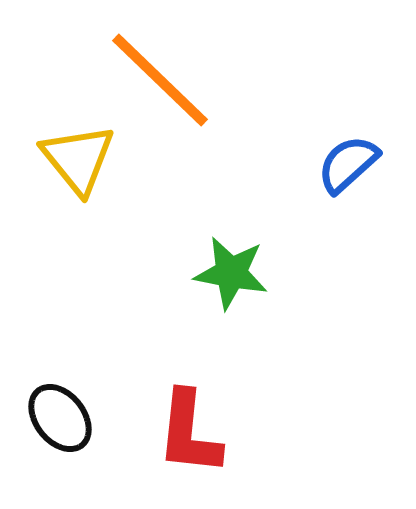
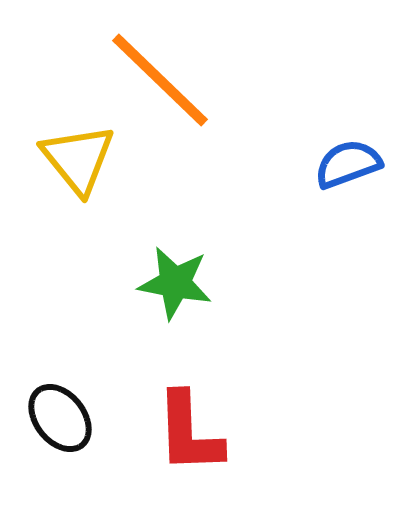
blue semicircle: rotated 22 degrees clockwise
green star: moved 56 px left, 10 px down
red L-shape: rotated 8 degrees counterclockwise
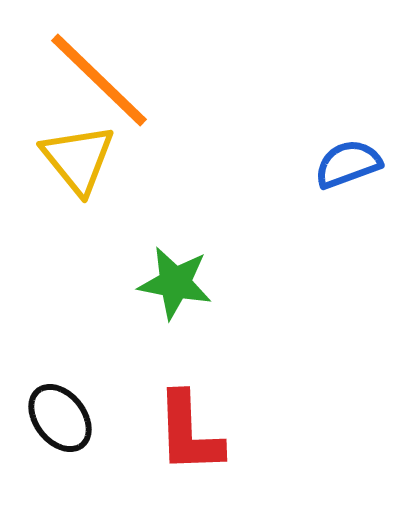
orange line: moved 61 px left
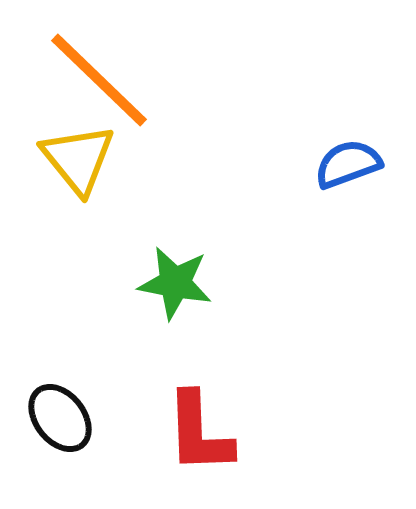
red L-shape: moved 10 px right
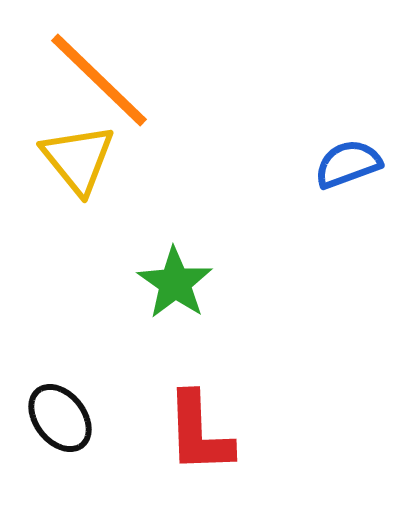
green star: rotated 24 degrees clockwise
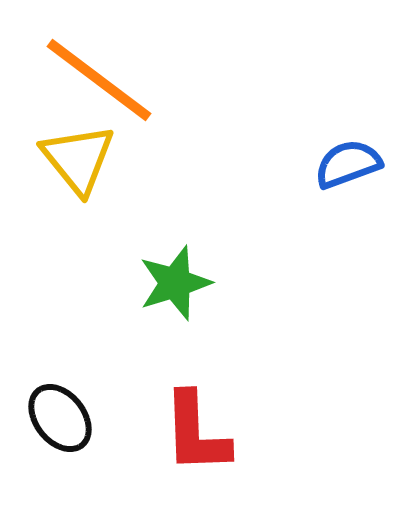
orange line: rotated 7 degrees counterclockwise
green star: rotated 20 degrees clockwise
red L-shape: moved 3 px left
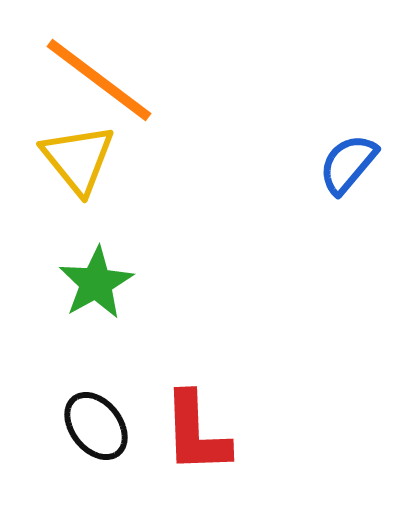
blue semicircle: rotated 30 degrees counterclockwise
green star: moved 79 px left; rotated 12 degrees counterclockwise
black ellipse: moved 36 px right, 8 px down
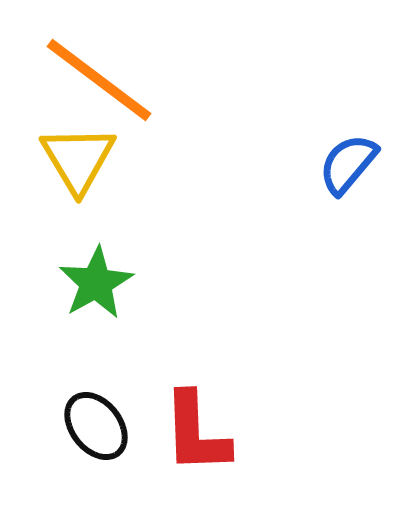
yellow triangle: rotated 8 degrees clockwise
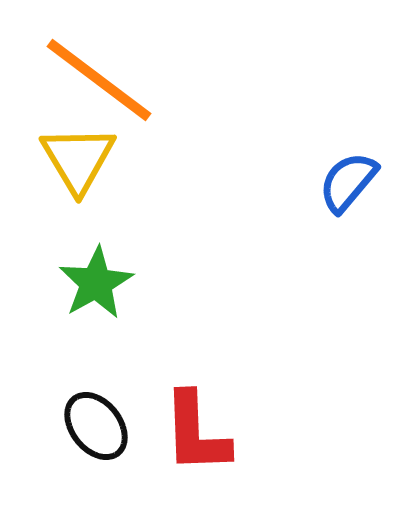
blue semicircle: moved 18 px down
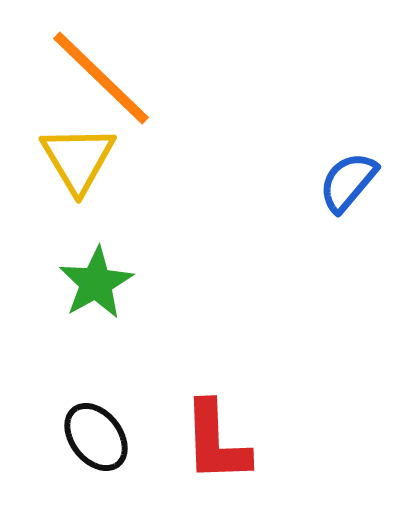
orange line: moved 2 px right, 2 px up; rotated 7 degrees clockwise
black ellipse: moved 11 px down
red L-shape: moved 20 px right, 9 px down
